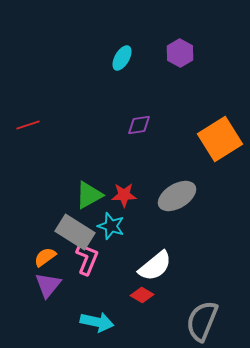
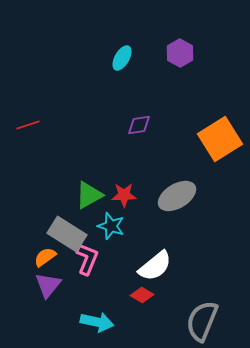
gray rectangle: moved 8 px left, 2 px down
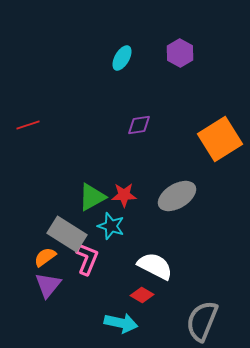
green triangle: moved 3 px right, 2 px down
white semicircle: rotated 114 degrees counterclockwise
cyan arrow: moved 24 px right, 1 px down
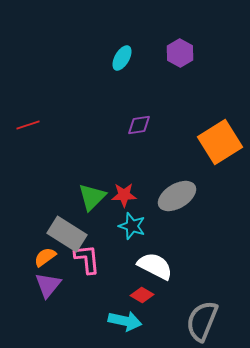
orange square: moved 3 px down
green triangle: rotated 16 degrees counterclockwise
cyan star: moved 21 px right
pink L-shape: rotated 28 degrees counterclockwise
cyan arrow: moved 4 px right, 2 px up
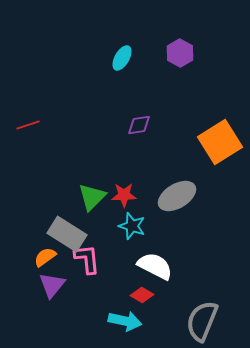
purple triangle: moved 4 px right
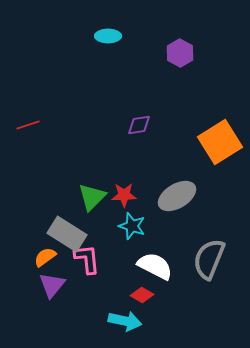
cyan ellipse: moved 14 px left, 22 px up; rotated 60 degrees clockwise
gray semicircle: moved 7 px right, 62 px up
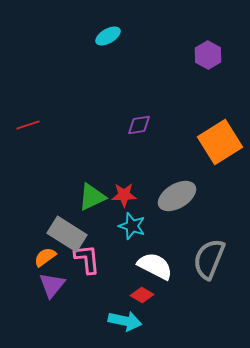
cyan ellipse: rotated 30 degrees counterclockwise
purple hexagon: moved 28 px right, 2 px down
green triangle: rotated 20 degrees clockwise
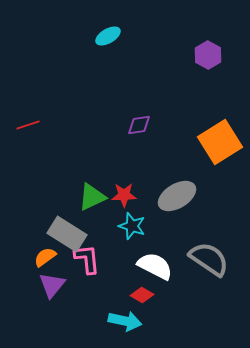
gray semicircle: rotated 102 degrees clockwise
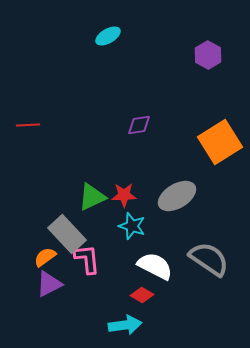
red line: rotated 15 degrees clockwise
gray rectangle: rotated 15 degrees clockwise
purple triangle: moved 3 px left, 1 px up; rotated 24 degrees clockwise
cyan arrow: moved 4 px down; rotated 20 degrees counterclockwise
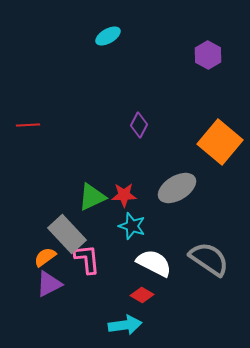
purple diamond: rotated 55 degrees counterclockwise
orange square: rotated 18 degrees counterclockwise
gray ellipse: moved 8 px up
white semicircle: moved 1 px left, 3 px up
